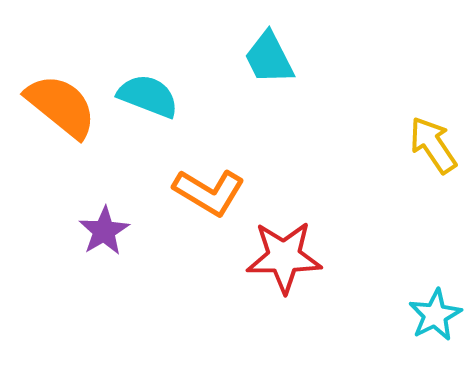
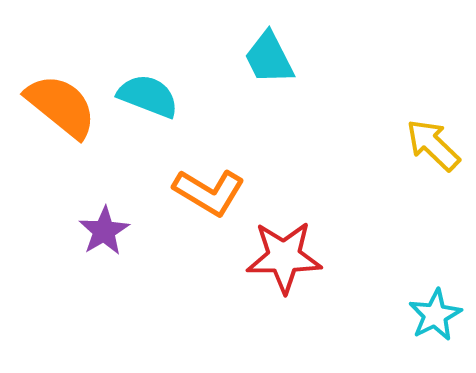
yellow arrow: rotated 12 degrees counterclockwise
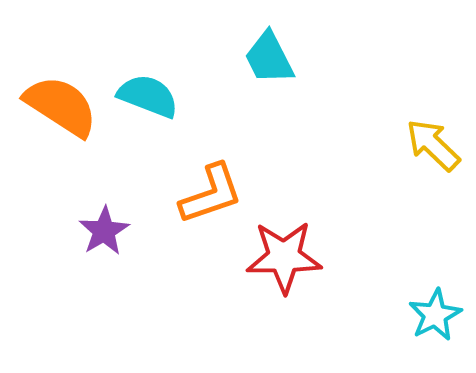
orange semicircle: rotated 6 degrees counterclockwise
orange L-shape: moved 2 px right, 2 px down; rotated 50 degrees counterclockwise
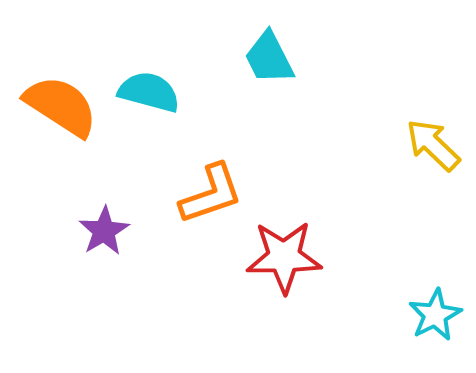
cyan semicircle: moved 1 px right, 4 px up; rotated 6 degrees counterclockwise
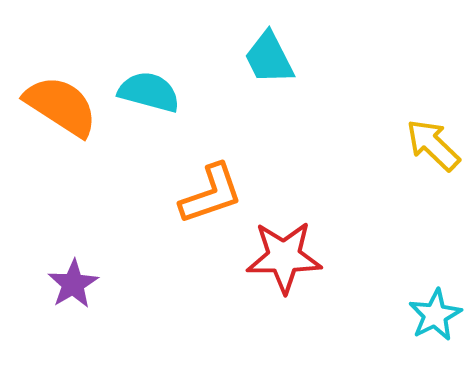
purple star: moved 31 px left, 53 px down
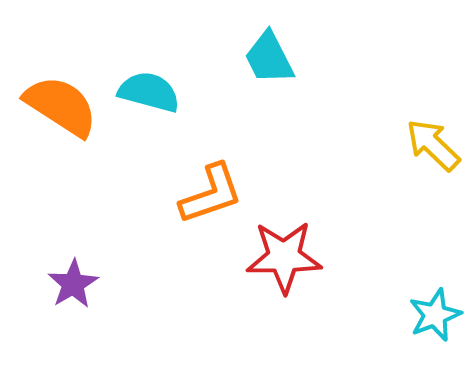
cyan star: rotated 6 degrees clockwise
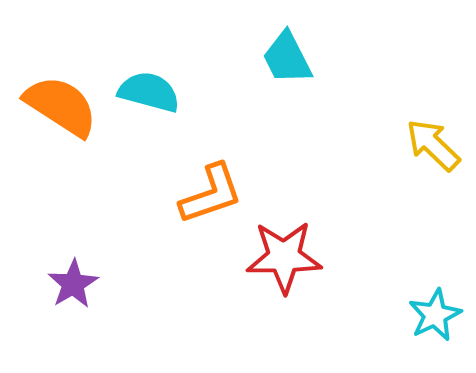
cyan trapezoid: moved 18 px right
cyan star: rotated 4 degrees counterclockwise
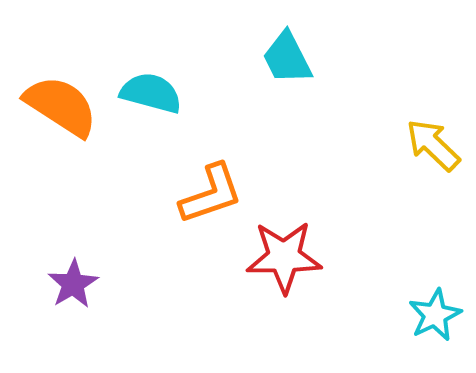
cyan semicircle: moved 2 px right, 1 px down
